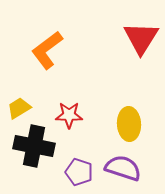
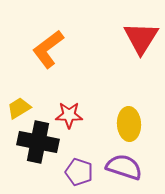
orange L-shape: moved 1 px right, 1 px up
black cross: moved 4 px right, 4 px up
purple semicircle: moved 1 px right, 1 px up
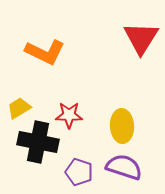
orange L-shape: moved 3 px left, 3 px down; rotated 117 degrees counterclockwise
yellow ellipse: moved 7 px left, 2 px down
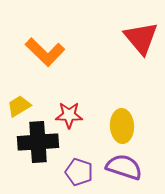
red triangle: rotated 12 degrees counterclockwise
orange L-shape: rotated 18 degrees clockwise
yellow trapezoid: moved 2 px up
black cross: rotated 15 degrees counterclockwise
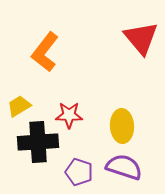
orange L-shape: rotated 84 degrees clockwise
